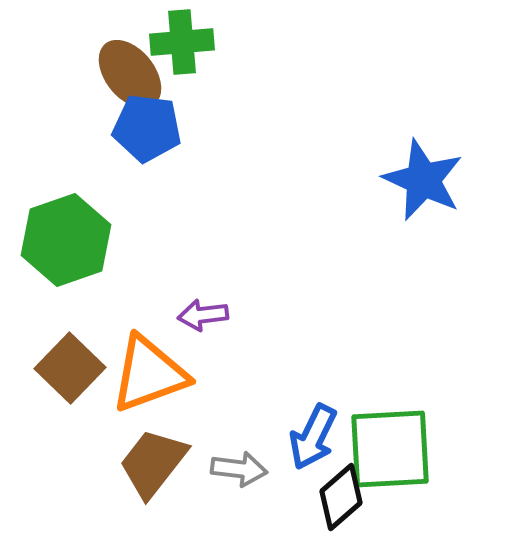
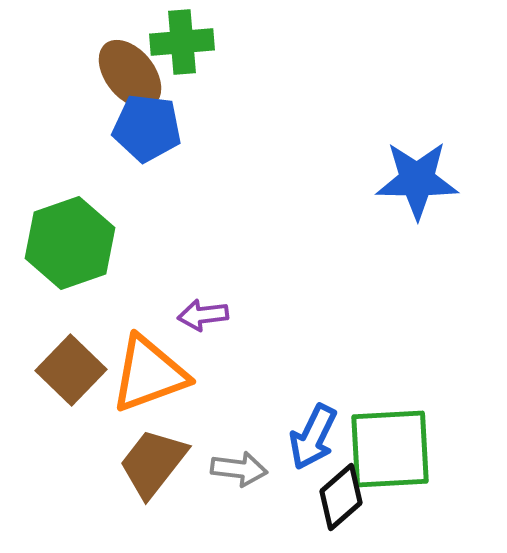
blue star: moved 6 px left; rotated 24 degrees counterclockwise
green hexagon: moved 4 px right, 3 px down
brown square: moved 1 px right, 2 px down
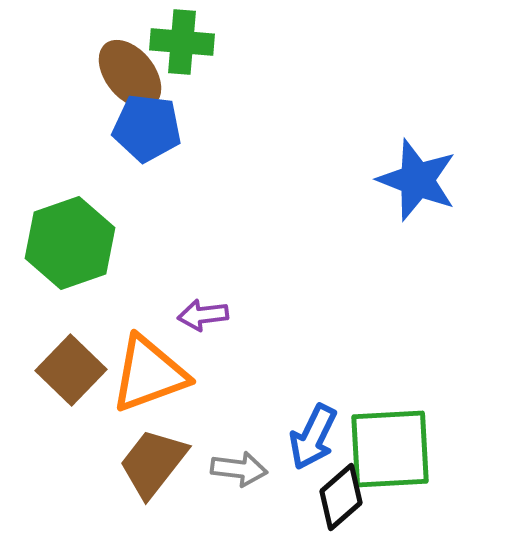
green cross: rotated 10 degrees clockwise
blue star: rotated 20 degrees clockwise
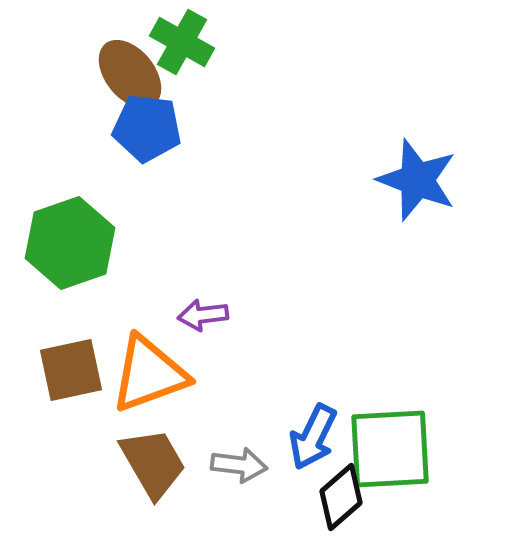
green cross: rotated 24 degrees clockwise
brown square: rotated 34 degrees clockwise
brown trapezoid: rotated 112 degrees clockwise
gray arrow: moved 4 px up
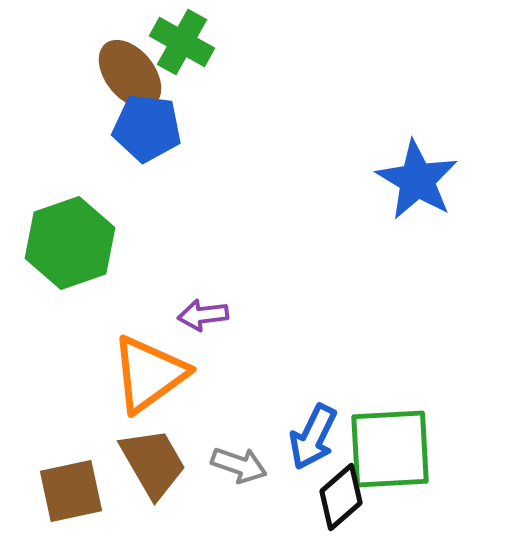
blue star: rotated 10 degrees clockwise
brown square: moved 121 px down
orange triangle: rotated 16 degrees counterclockwise
gray arrow: rotated 12 degrees clockwise
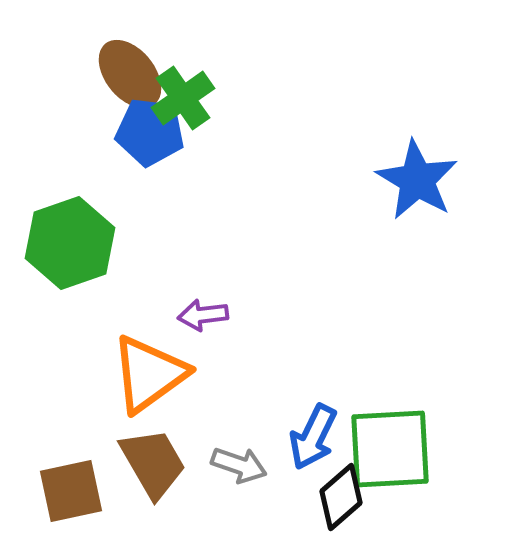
green cross: moved 1 px right, 56 px down; rotated 26 degrees clockwise
blue pentagon: moved 3 px right, 4 px down
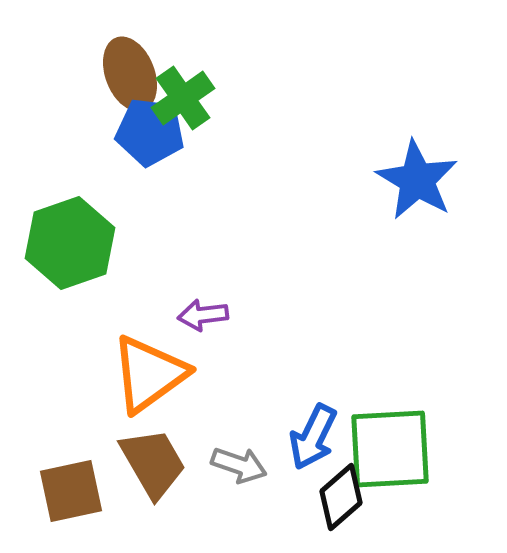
brown ellipse: rotated 18 degrees clockwise
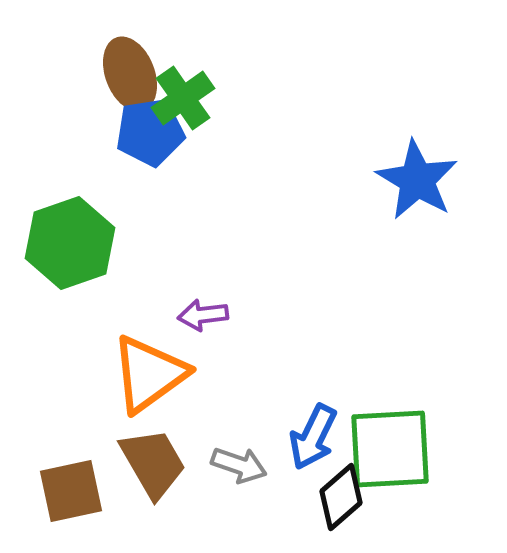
blue pentagon: rotated 16 degrees counterclockwise
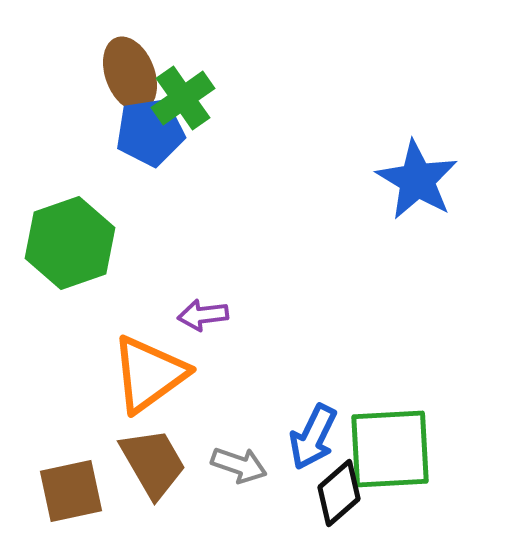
black diamond: moved 2 px left, 4 px up
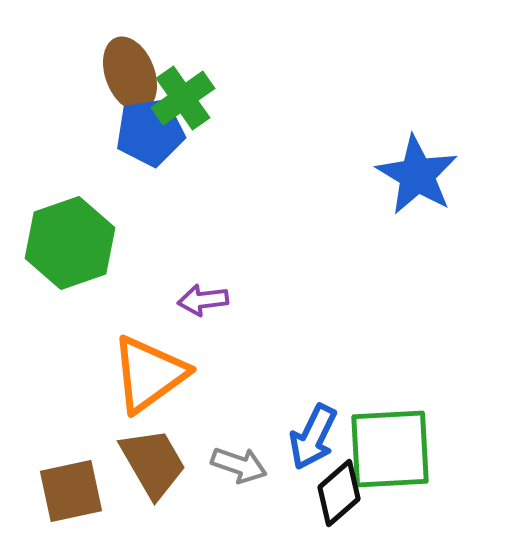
blue star: moved 5 px up
purple arrow: moved 15 px up
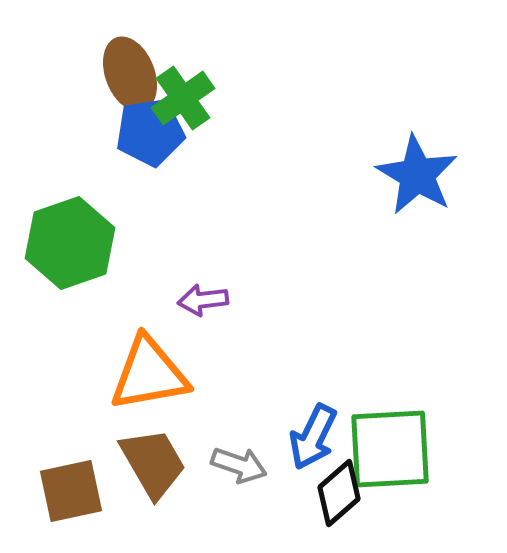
orange triangle: rotated 26 degrees clockwise
